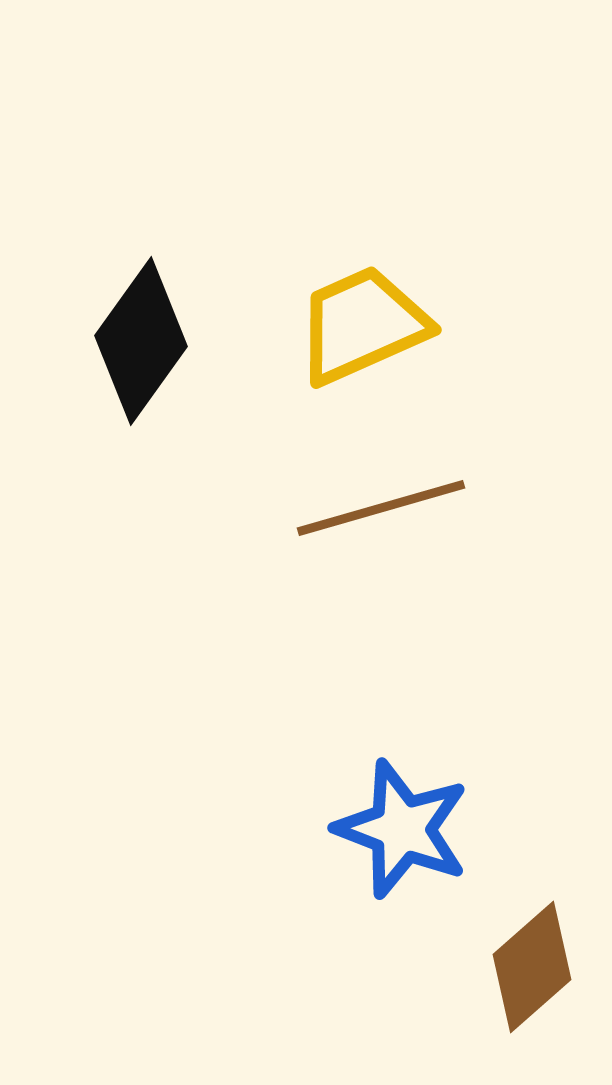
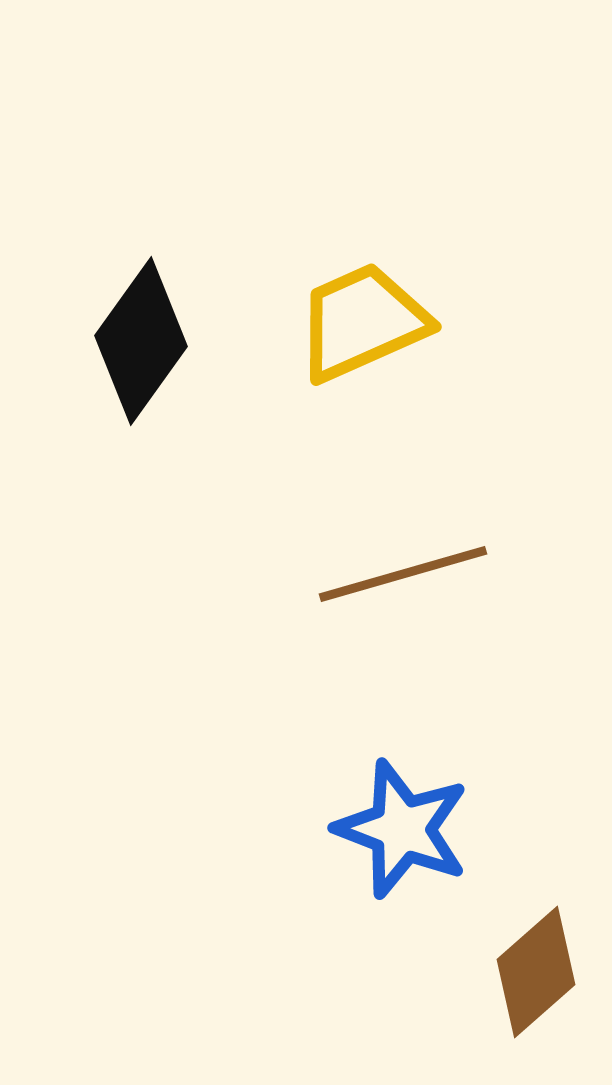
yellow trapezoid: moved 3 px up
brown line: moved 22 px right, 66 px down
brown diamond: moved 4 px right, 5 px down
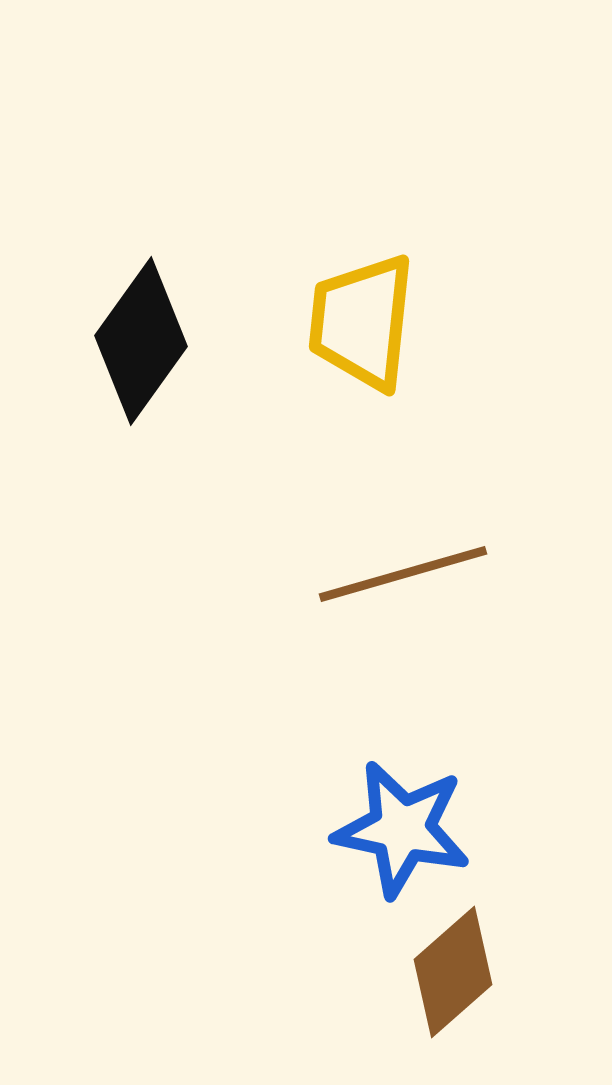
yellow trapezoid: rotated 60 degrees counterclockwise
blue star: rotated 9 degrees counterclockwise
brown diamond: moved 83 px left
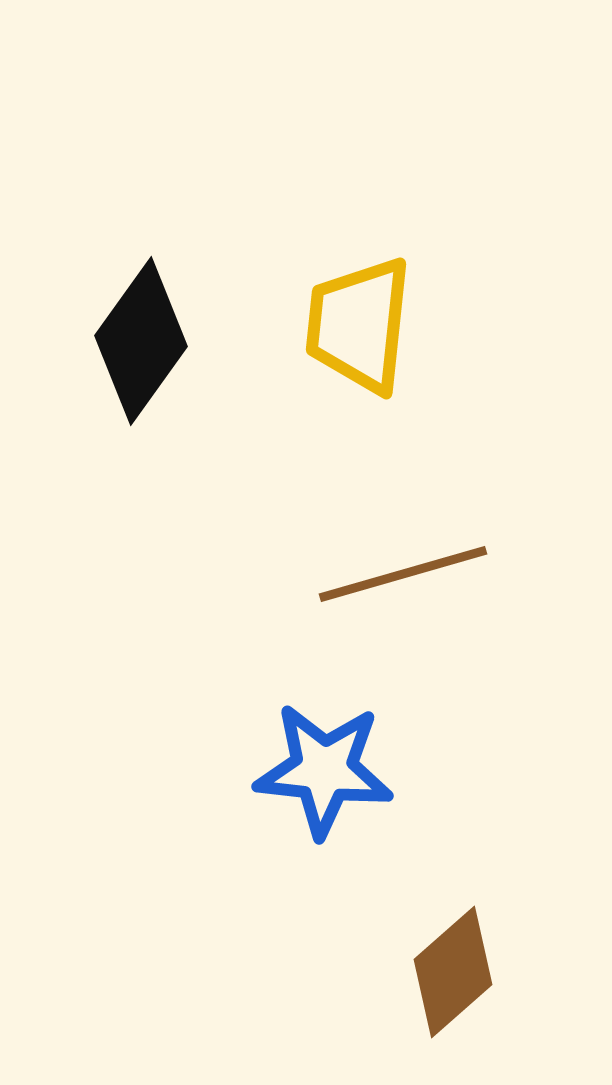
yellow trapezoid: moved 3 px left, 3 px down
blue star: moved 78 px left, 59 px up; rotated 6 degrees counterclockwise
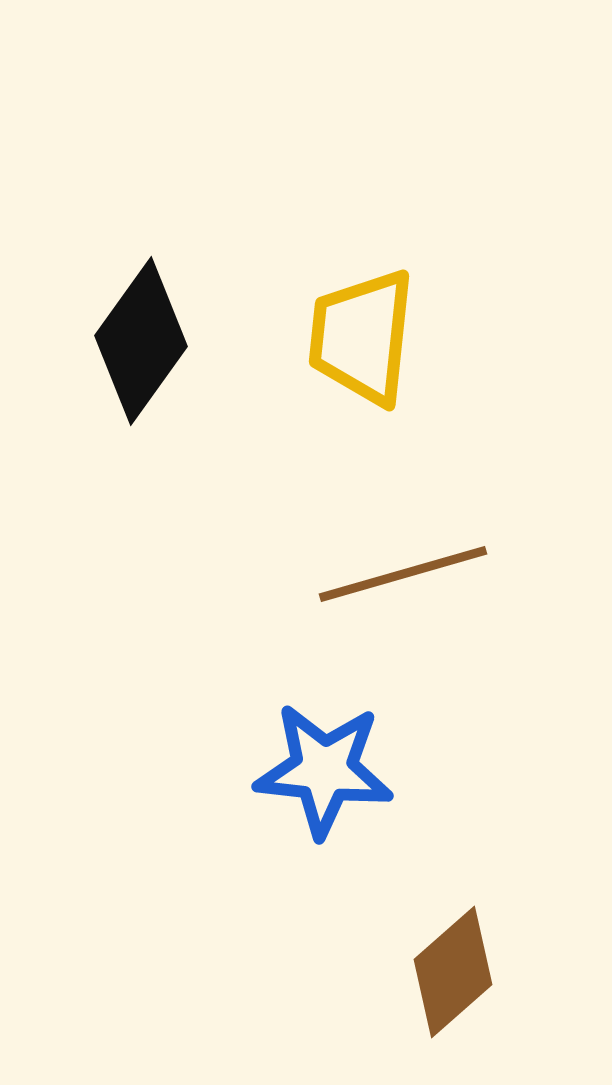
yellow trapezoid: moved 3 px right, 12 px down
